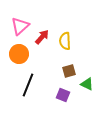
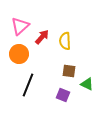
brown square: rotated 24 degrees clockwise
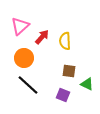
orange circle: moved 5 px right, 4 px down
black line: rotated 70 degrees counterclockwise
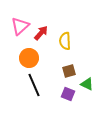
red arrow: moved 1 px left, 4 px up
orange circle: moved 5 px right
brown square: rotated 24 degrees counterclockwise
black line: moved 6 px right; rotated 25 degrees clockwise
purple square: moved 5 px right, 1 px up
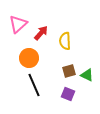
pink triangle: moved 2 px left, 2 px up
green triangle: moved 9 px up
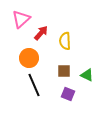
pink triangle: moved 3 px right, 5 px up
brown square: moved 5 px left; rotated 16 degrees clockwise
